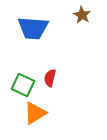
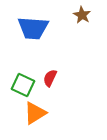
red semicircle: rotated 12 degrees clockwise
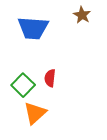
red semicircle: rotated 18 degrees counterclockwise
green square: rotated 20 degrees clockwise
orange triangle: rotated 10 degrees counterclockwise
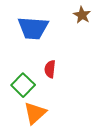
red semicircle: moved 9 px up
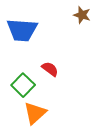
brown star: rotated 12 degrees counterclockwise
blue trapezoid: moved 11 px left, 2 px down
red semicircle: rotated 120 degrees clockwise
